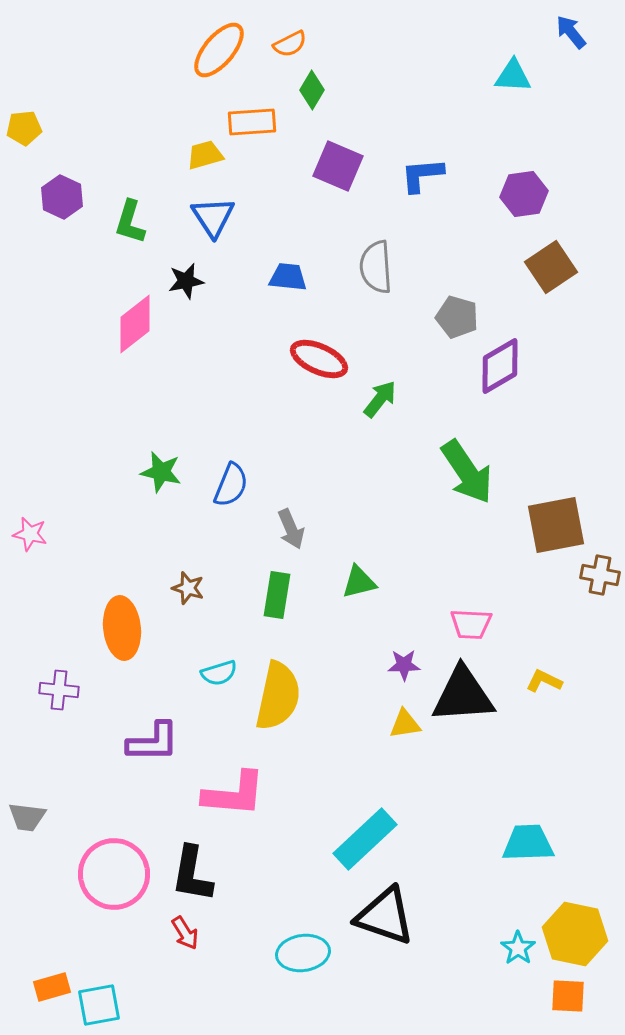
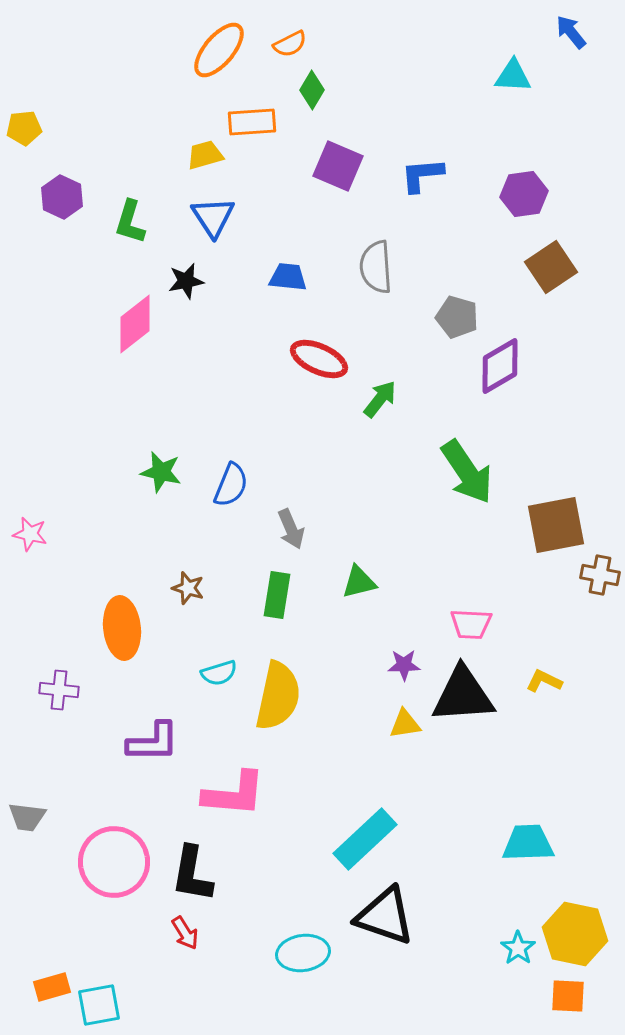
pink circle at (114, 874): moved 12 px up
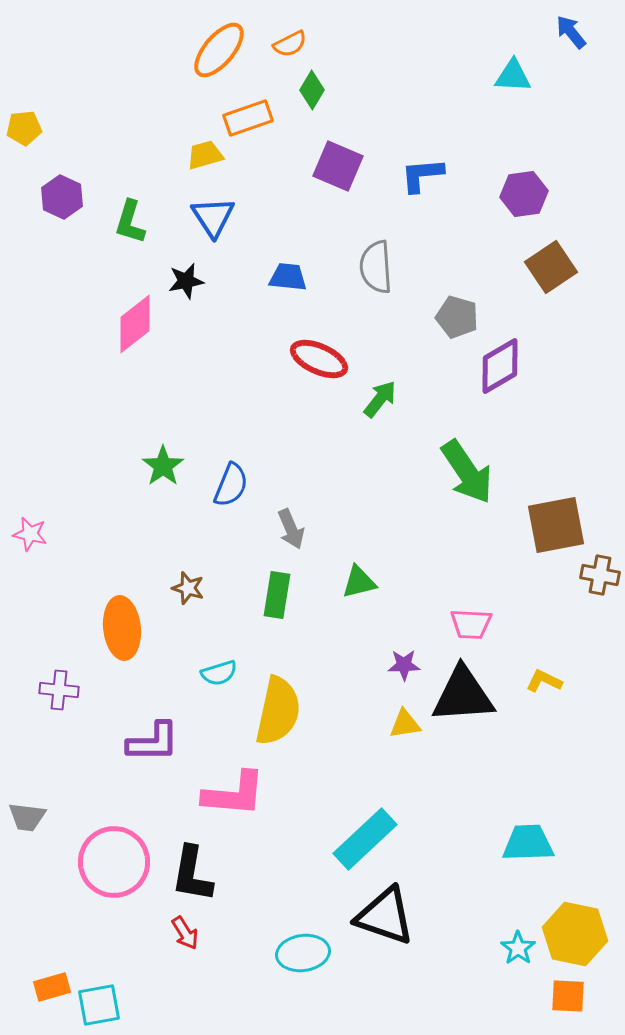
orange rectangle at (252, 122): moved 4 px left, 4 px up; rotated 15 degrees counterclockwise
green star at (161, 472): moved 2 px right, 6 px up; rotated 24 degrees clockwise
yellow semicircle at (278, 696): moved 15 px down
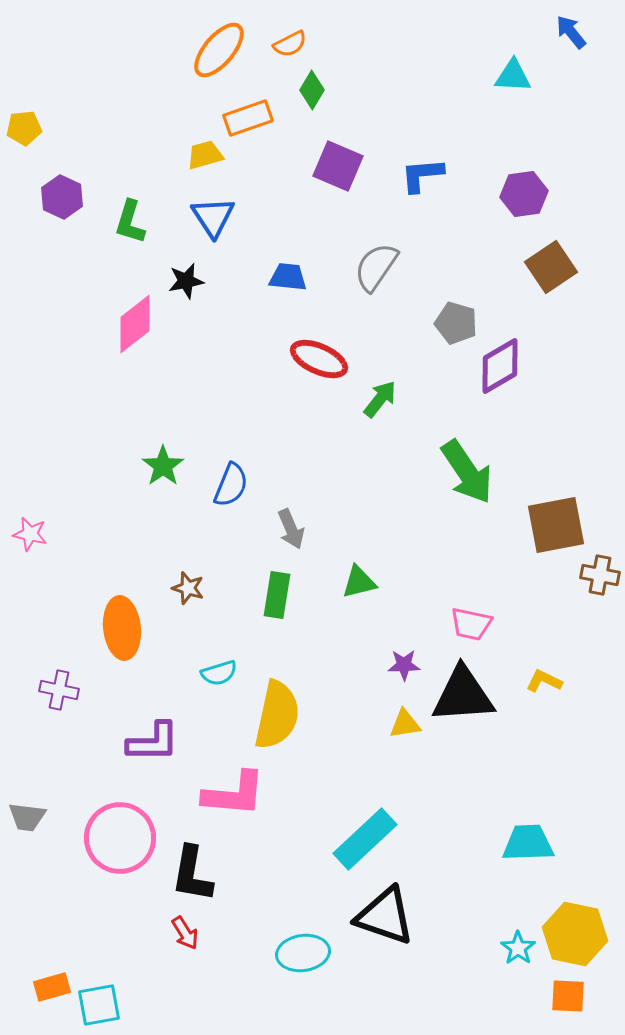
gray semicircle at (376, 267): rotated 38 degrees clockwise
gray pentagon at (457, 317): moved 1 px left, 6 px down
pink trapezoid at (471, 624): rotated 9 degrees clockwise
purple cross at (59, 690): rotated 6 degrees clockwise
yellow semicircle at (278, 711): moved 1 px left, 4 px down
pink circle at (114, 862): moved 6 px right, 24 px up
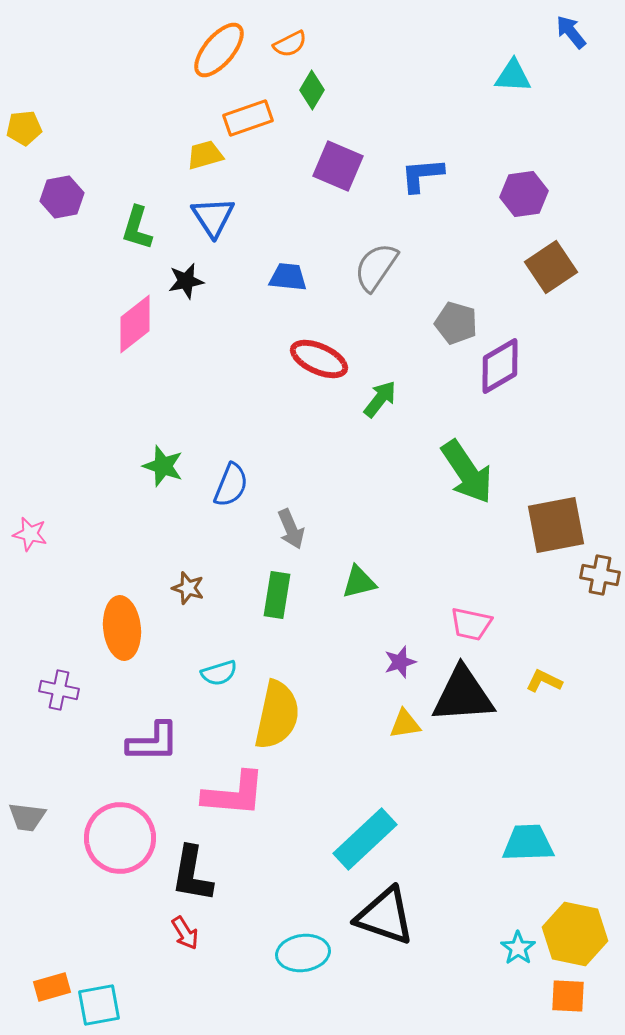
purple hexagon at (62, 197): rotated 24 degrees clockwise
green L-shape at (130, 222): moved 7 px right, 6 px down
green star at (163, 466): rotated 18 degrees counterclockwise
purple star at (404, 665): moved 4 px left, 3 px up; rotated 16 degrees counterclockwise
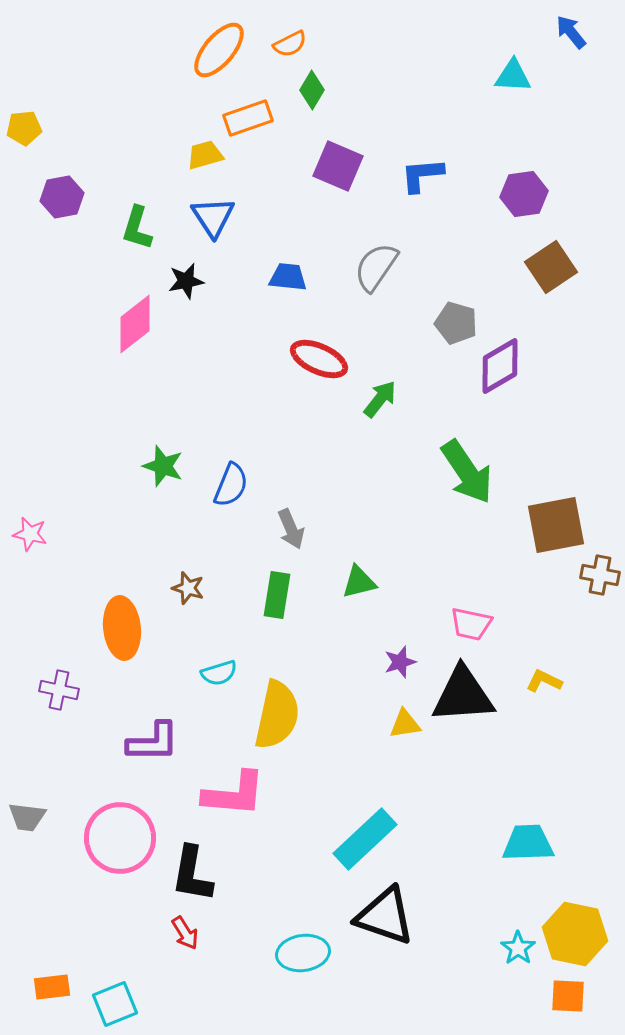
orange rectangle at (52, 987): rotated 9 degrees clockwise
cyan square at (99, 1005): moved 16 px right, 1 px up; rotated 12 degrees counterclockwise
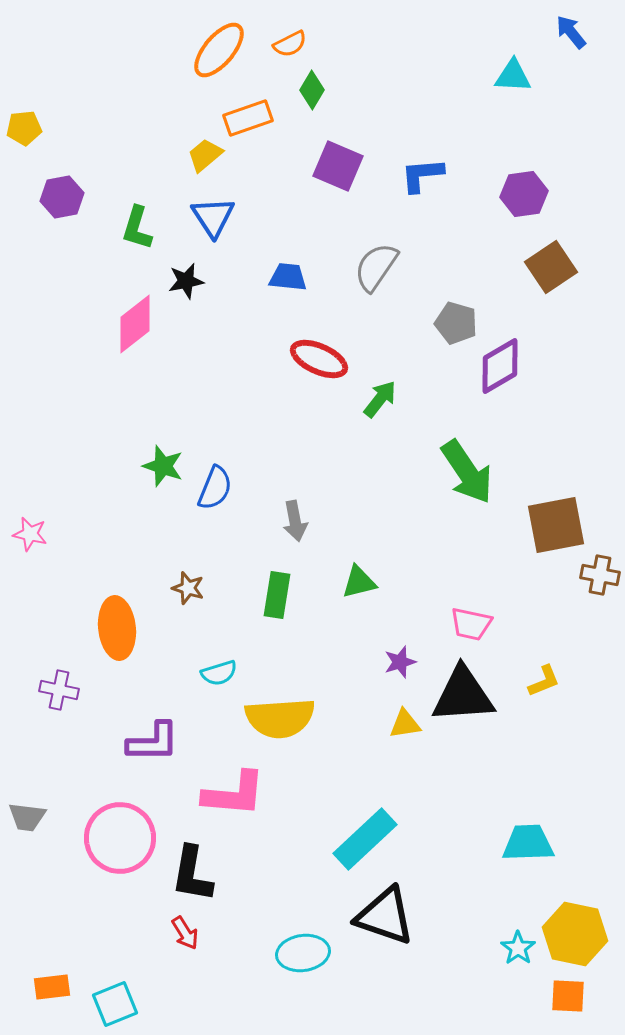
yellow trapezoid at (205, 155): rotated 24 degrees counterclockwise
blue semicircle at (231, 485): moved 16 px left, 3 px down
gray arrow at (291, 529): moved 4 px right, 8 px up; rotated 12 degrees clockwise
orange ellipse at (122, 628): moved 5 px left
yellow L-shape at (544, 681): rotated 132 degrees clockwise
yellow semicircle at (277, 715): moved 3 px right, 3 px down; rotated 74 degrees clockwise
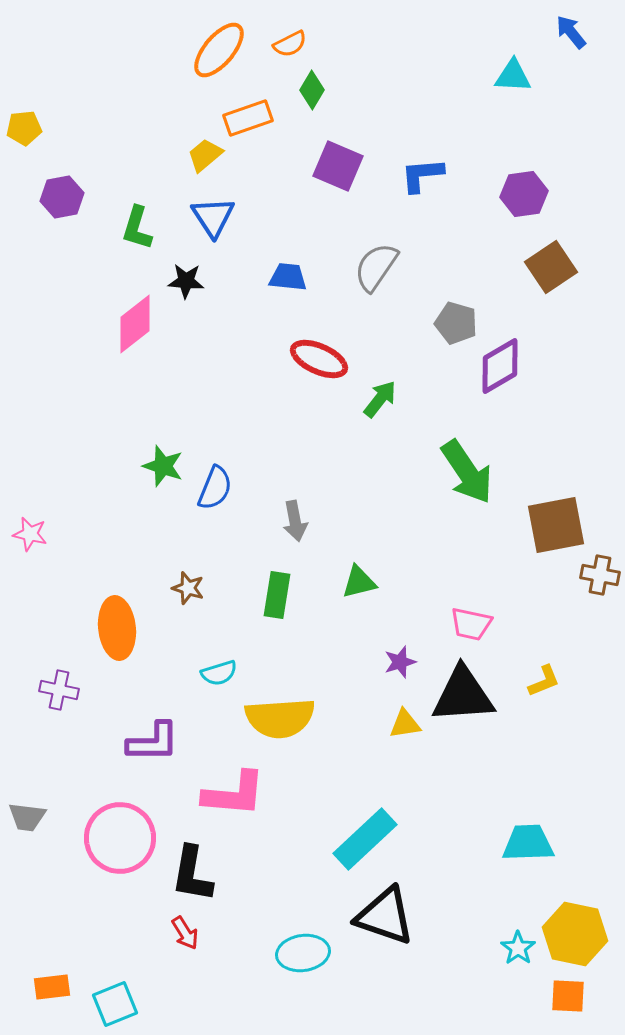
black star at (186, 281): rotated 15 degrees clockwise
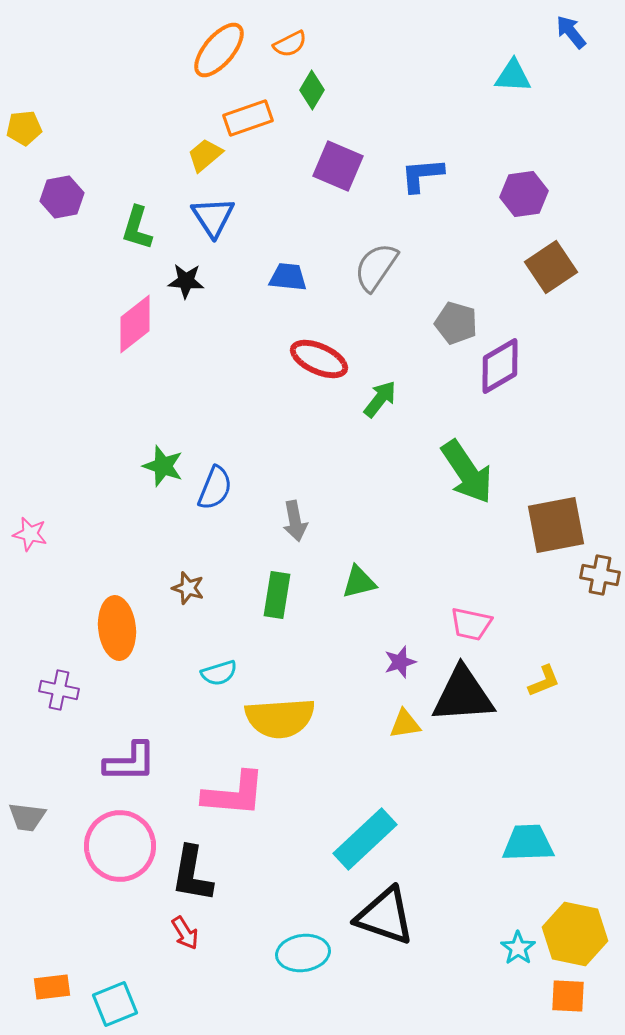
purple L-shape at (153, 742): moved 23 px left, 20 px down
pink circle at (120, 838): moved 8 px down
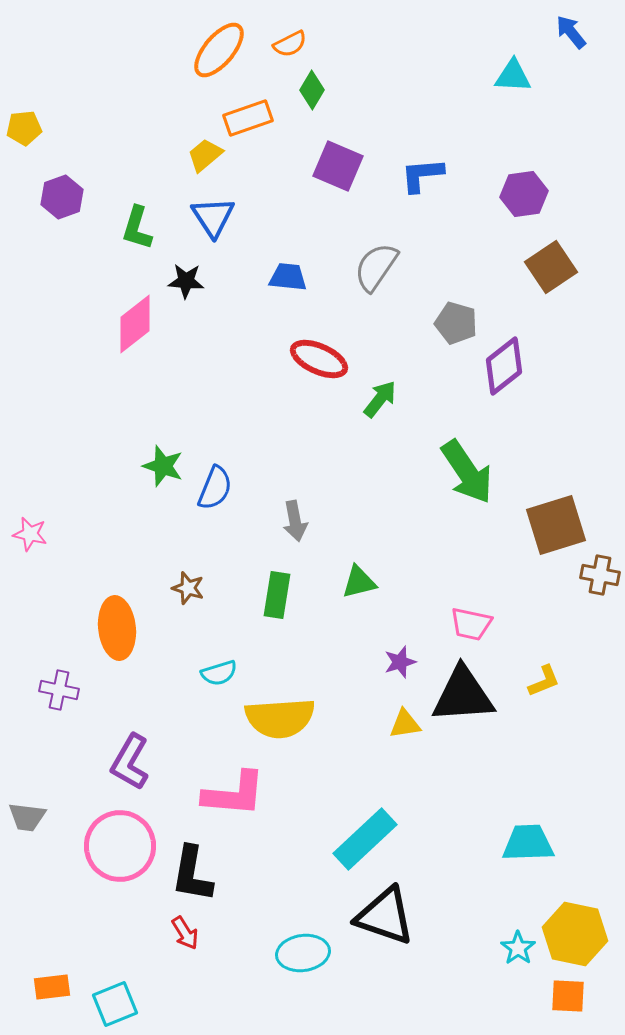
purple hexagon at (62, 197): rotated 9 degrees counterclockwise
purple diamond at (500, 366): moved 4 px right; rotated 8 degrees counterclockwise
brown square at (556, 525): rotated 6 degrees counterclockwise
purple L-shape at (130, 762): rotated 120 degrees clockwise
